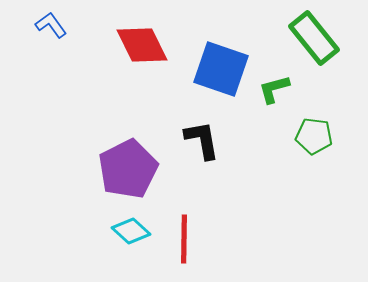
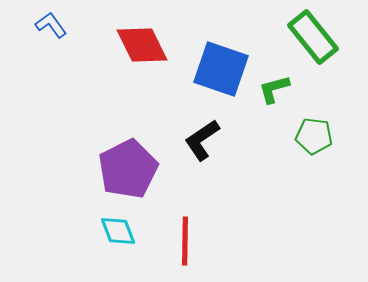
green rectangle: moved 1 px left, 1 px up
black L-shape: rotated 114 degrees counterclockwise
cyan diamond: moved 13 px left; rotated 27 degrees clockwise
red line: moved 1 px right, 2 px down
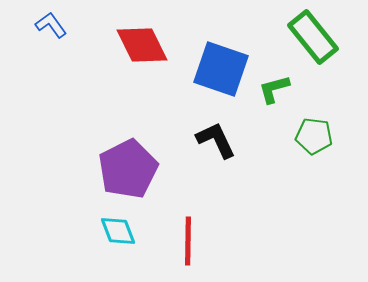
black L-shape: moved 14 px right; rotated 99 degrees clockwise
red line: moved 3 px right
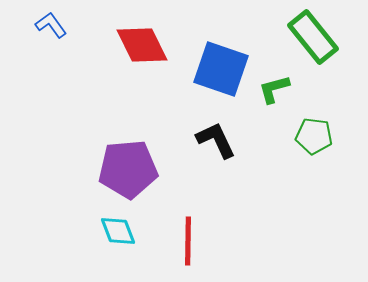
purple pentagon: rotated 22 degrees clockwise
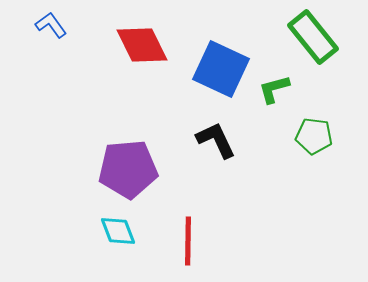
blue square: rotated 6 degrees clockwise
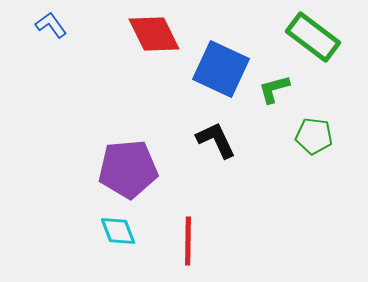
green rectangle: rotated 14 degrees counterclockwise
red diamond: moved 12 px right, 11 px up
